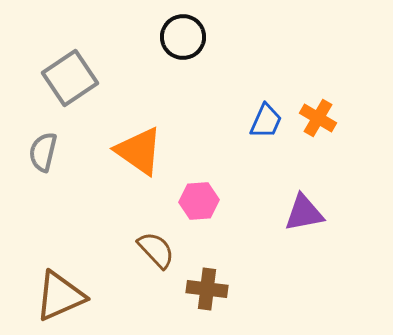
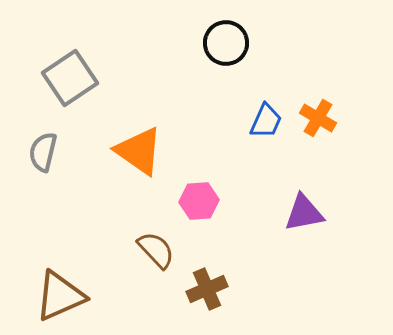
black circle: moved 43 px right, 6 px down
brown cross: rotated 30 degrees counterclockwise
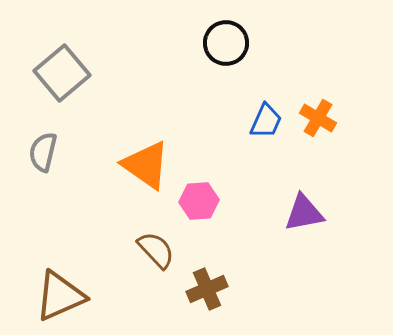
gray square: moved 8 px left, 5 px up; rotated 6 degrees counterclockwise
orange triangle: moved 7 px right, 14 px down
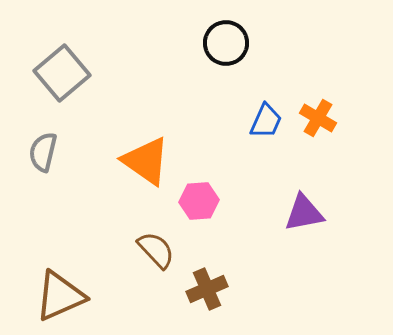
orange triangle: moved 4 px up
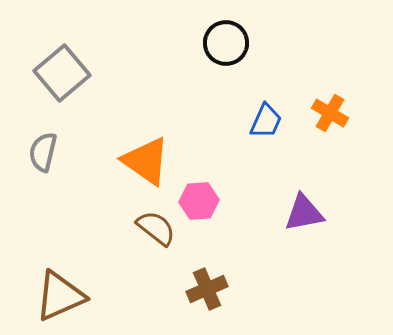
orange cross: moved 12 px right, 5 px up
brown semicircle: moved 22 px up; rotated 9 degrees counterclockwise
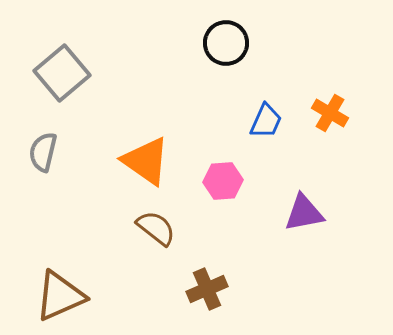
pink hexagon: moved 24 px right, 20 px up
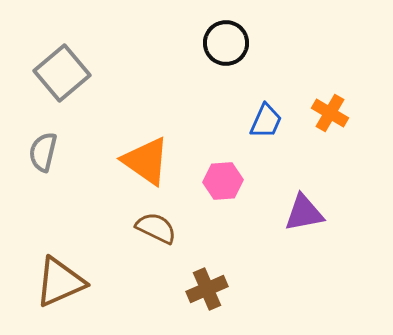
brown semicircle: rotated 12 degrees counterclockwise
brown triangle: moved 14 px up
